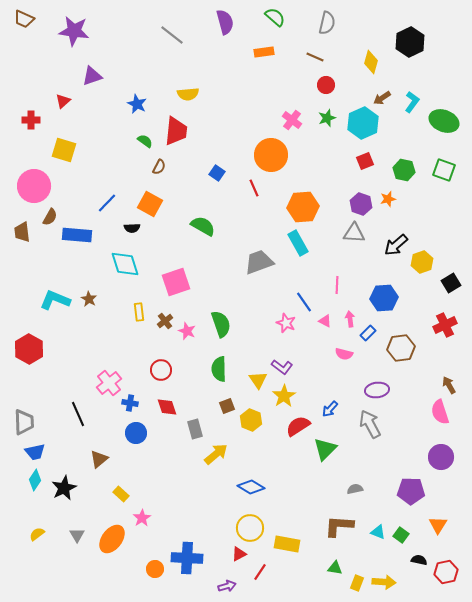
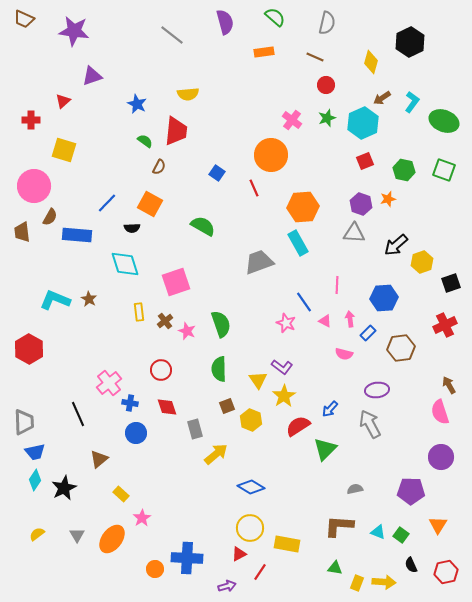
black square at (451, 283): rotated 12 degrees clockwise
black semicircle at (419, 560): moved 8 px left, 5 px down; rotated 126 degrees counterclockwise
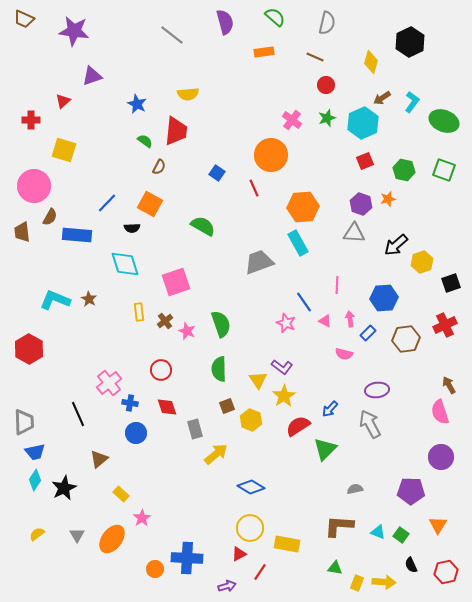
brown hexagon at (401, 348): moved 5 px right, 9 px up
